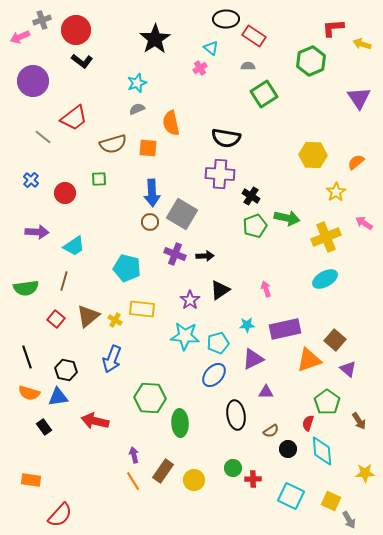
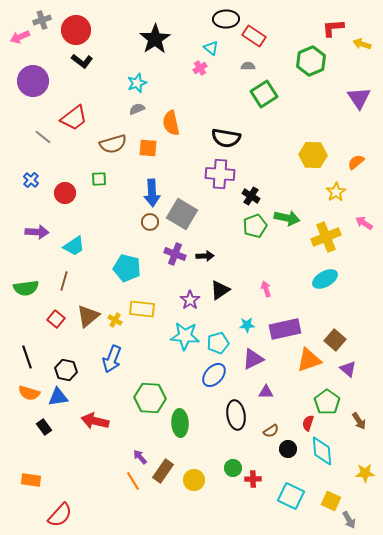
purple arrow at (134, 455): moved 6 px right, 2 px down; rotated 28 degrees counterclockwise
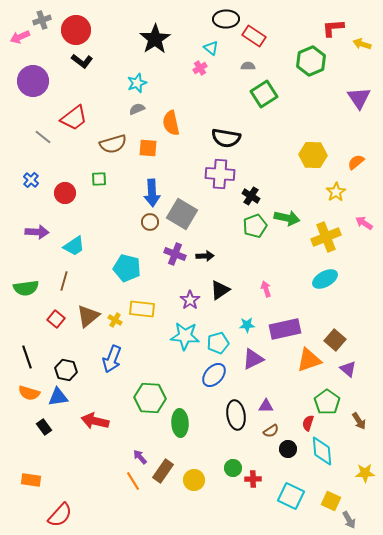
purple triangle at (266, 392): moved 14 px down
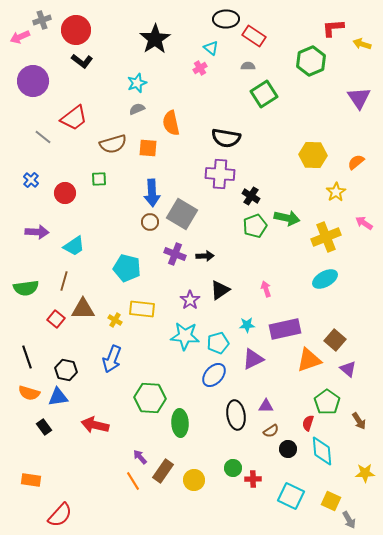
brown triangle at (88, 316): moved 5 px left, 7 px up; rotated 40 degrees clockwise
red arrow at (95, 421): moved 4 px down
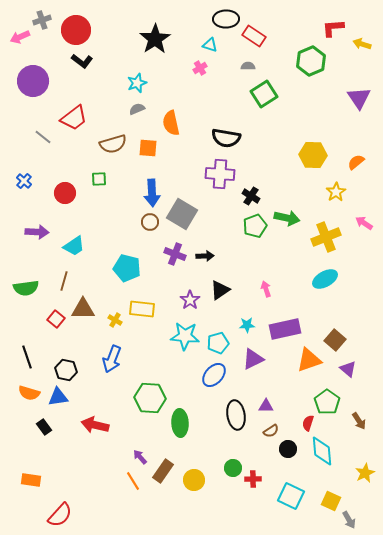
cyan triangle at (211, 48): moved 1 px left, 3 px up; rotated 21 degrees counterclockwise
blue cross at (31, 180): moved 7 px left, 1 px down
yellow star at (365, 473): rotated 24 degrees counterclockwise
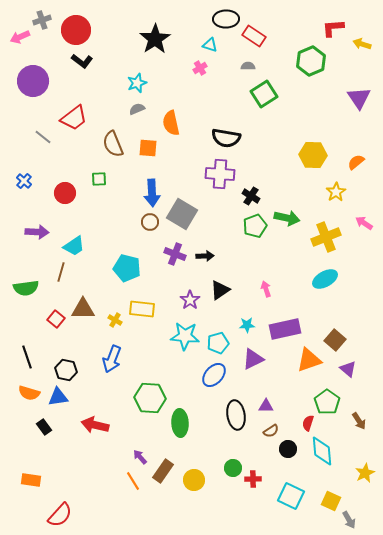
brown semicircle at (113, 144): rotated 84 degrees clockwise
brown line at (64, 281): moved 3 px left, 9 px up
